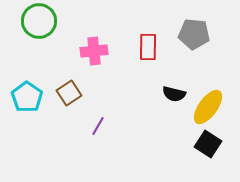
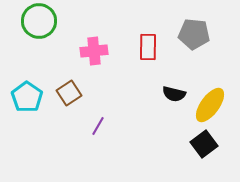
yellow ellipse: moved 2 px right, 2 px up
black square: moved 4 px left; rotated 20 degrees clockwise
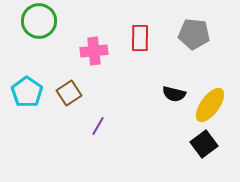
red rectangle: moved 8 px left, 9 px up
cyan pentagon: moved 5 px up
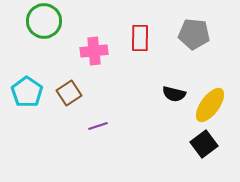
green circle: moved 5 px right
purple line: rotated 42 degrees clockwise
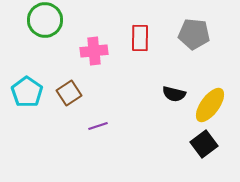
green circle: moved 1 px right, 1 px up
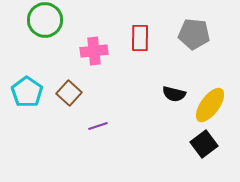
brown square: rotated 15 degrees counterclockwise
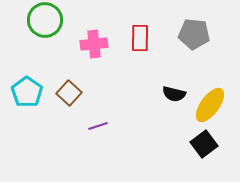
pink cross: moved 7 px up
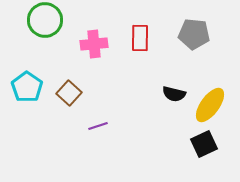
cyan pentagon: moved 5 px up
black square: rotated 12 degrees clockwise
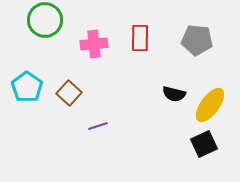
gray pentagon: moved 3 px right, 6 px down
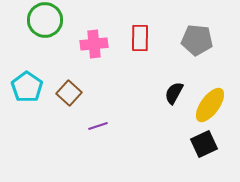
black semicircle: moved 1 px up; rotated 105 degrees clockwise
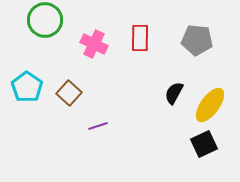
pink cross: rotated 32 degrees clockwise
